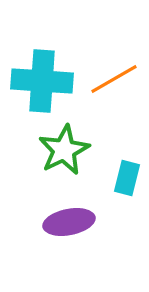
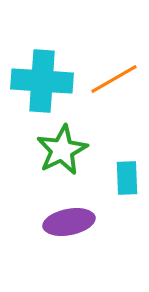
green star: moved 2 px left
cyan rectangle: rotated 16 degrees counterclockwise
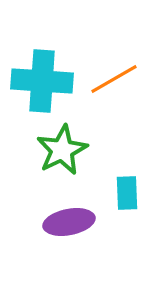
cyan rectangle: moved 15 px down
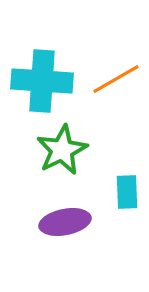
orange line: moved 2 px right
cyan rectangle: moved 1 px up
purple ellipse: moved 4 px left
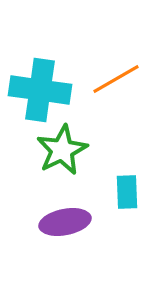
cyan cross: moved 2 px left, 9 px down; rotated 4 degrees clockwise
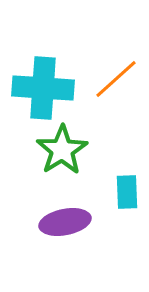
orange line: rotated 12 degrees counterclockwise
cyan cross: moved 3 px right, 2 px up; rotated 4 degrees counterclockwise
green star: rotated 6 degrees counterclockwise
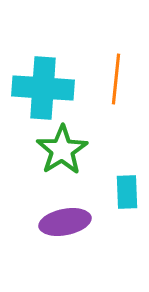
orange line: rotated 42 degrees counterclockwise
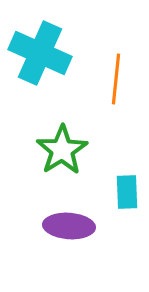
cyan cross: moved 3 px left, 35 px up; rotated 20 degrees clockwise
purple ellipse: moved 4 px right, 4 px down; rotated 15 degrees clockwise
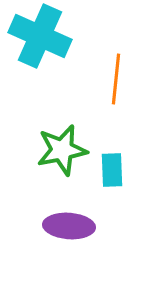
cyan cross: moved 17 px up
green star: rotated 21 degrees clockwise
cyan rectangle: moved 15 px left, 22 px up
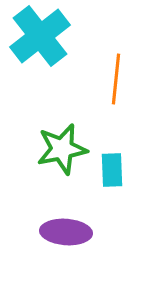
cyan cross: rotated 28 degrees clockwise
green star: moved 1 px up
purple ellipse: moved 3 px left, 6 px down
